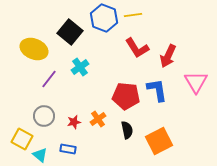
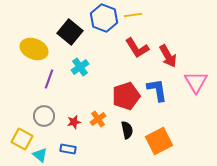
red arrow: rotated 55 degrees counterclockwise
purple line: rotated 18 degrees counterclockwise
red pentagon: rotated 24 degrees counterclockwise
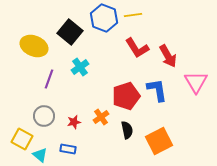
yellow ellipse: moved 3 px up
orange cross: moved 3 px right, 2 px up
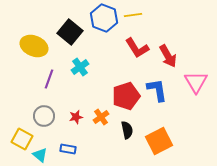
red star: moved 2 px right, 5 px up
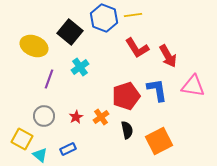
pink triangle: moved 3 px left, 4 px down; rotated 50 degrees counterclockwise
red star: rotated 16 degrees counterclockwise
blue rectangle: rotated 35 degrees counterclockwise
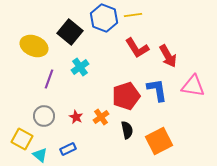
red star: rotated 16 degrees counterclockwise
